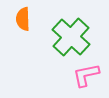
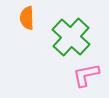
orange semicircle: moved 4 px right, 1 px up
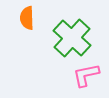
green cross: moved 1 px right, 1 px down
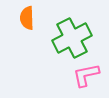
green cross: rotated 21 degrees clockwise
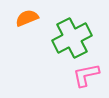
orange semicircle: rotated 70 degrees clockwise
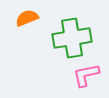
green cross: rotated 18 degrees clockwise
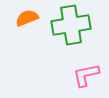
green cross: moved 1 px left, 13 px up
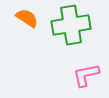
orange semicircle: rotated 55 degrees clockwise
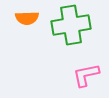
orange semicircle: rotated 145 degrees clockwise
